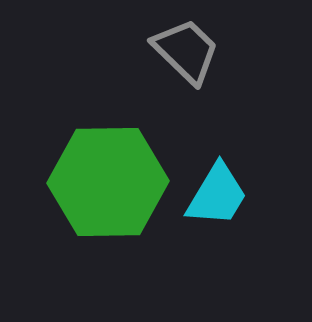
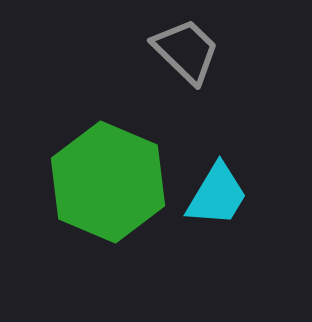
green hexagon: rotated 24 degrees clockwise
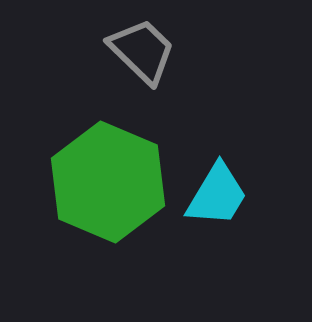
gray trapezoid: moved 44 px left
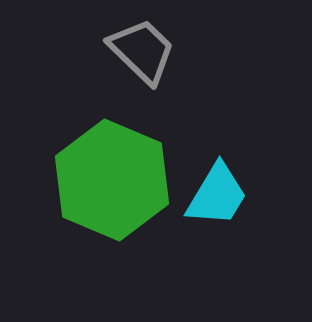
green hexagon: moved 4 px right, 2 px up
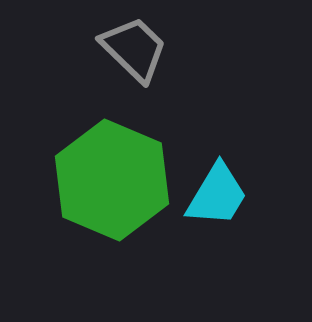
gray trapezoid: moved 8 px left, 2 px up
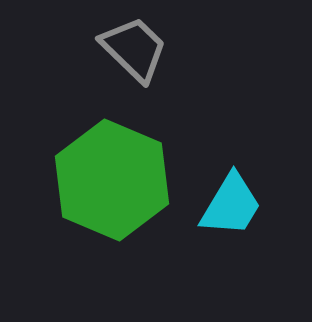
cyan trapezoid: moved 14 px right, 10 px down
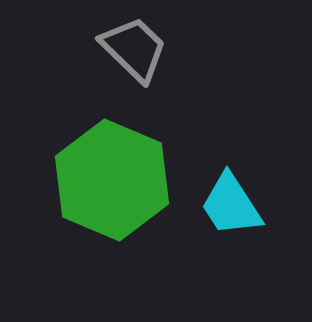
cyan trapezoid: rotated 116 degrees clockwise
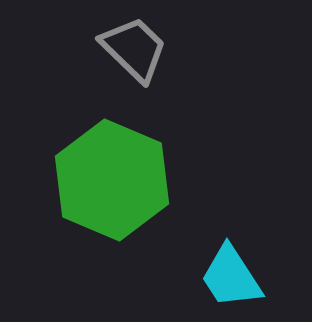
cyan trapezoid: moved 72 px down
